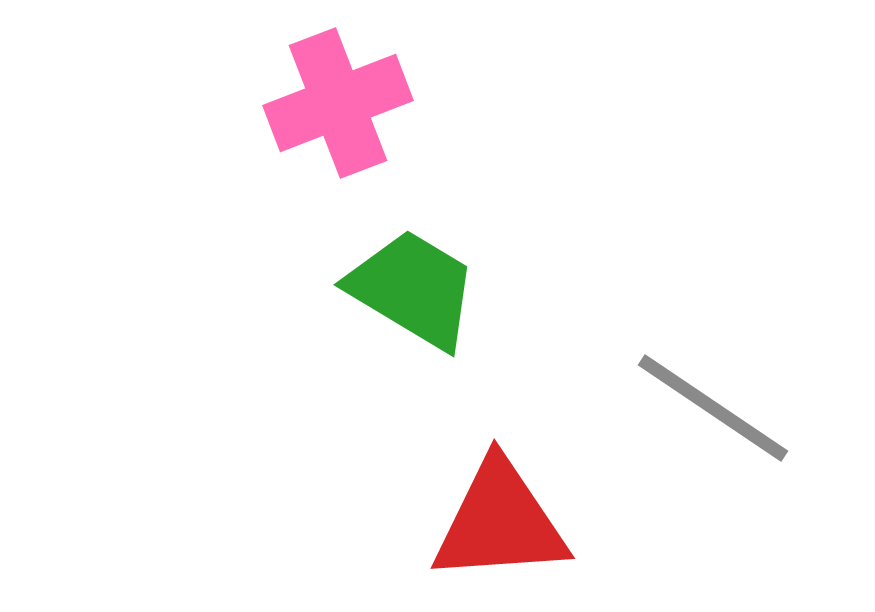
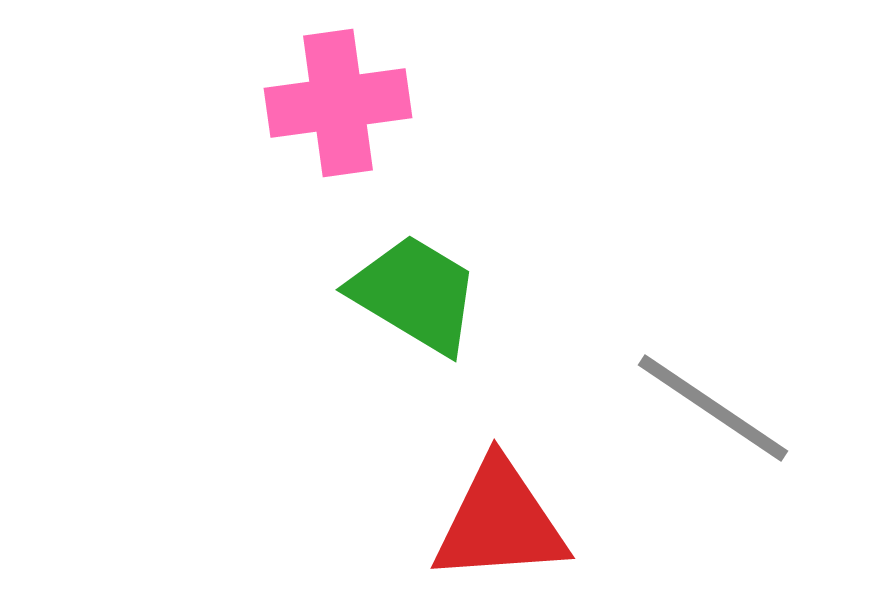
pink cross: rotated 13 degrees clockwise
green trapezoid: moved 2 px right, 5 px down
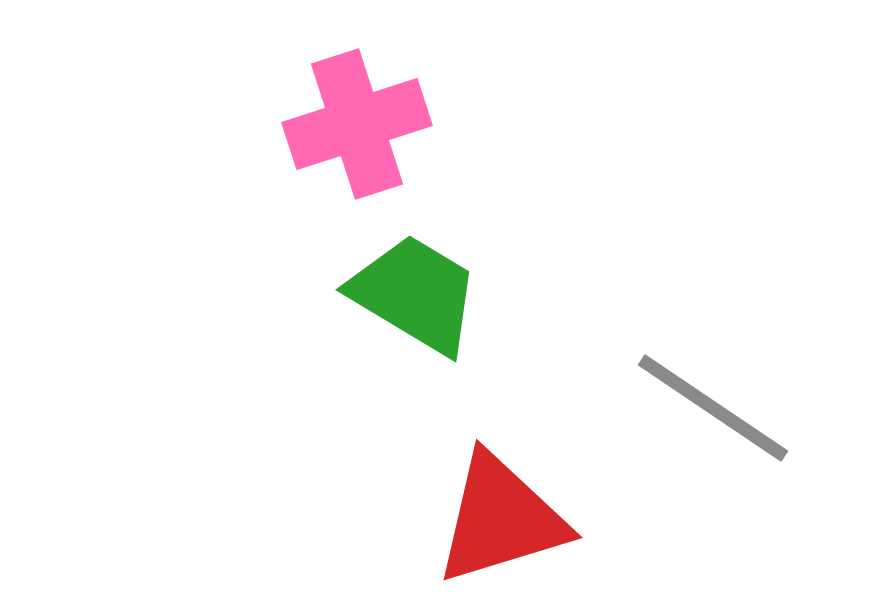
pink cross: moved 19 px right, 21 px down; rotated 10 degrees counterclockwise
red triangle: moved 1 px right, 3 px up; rotated 13 degrees counterclockwise
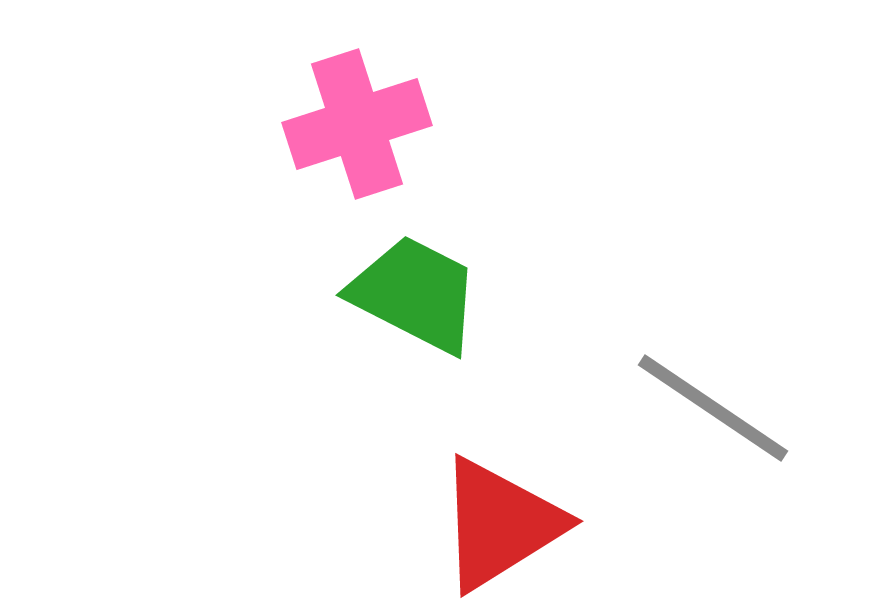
green trapezoid: rotated 4 degrees counterclockwise
red triangle: moved 1 px left, 5 px down; rotated 15 degrees counterclockwise
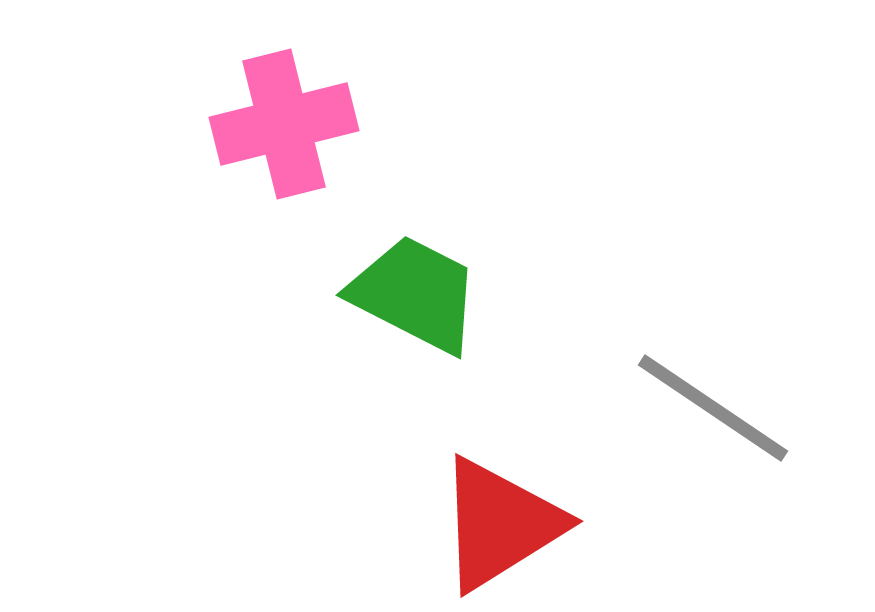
pink cross: moved 73 px left; rotated 4 degrees clockwise
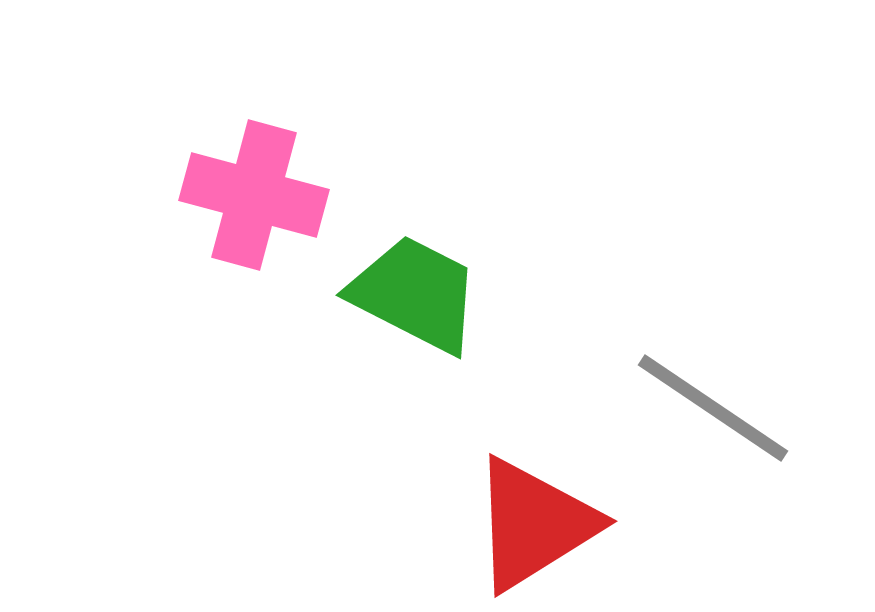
pink cross: moved 30 px left, 71 px down; rotated 29 degrees clockwise
red triangle: moved 34 px right
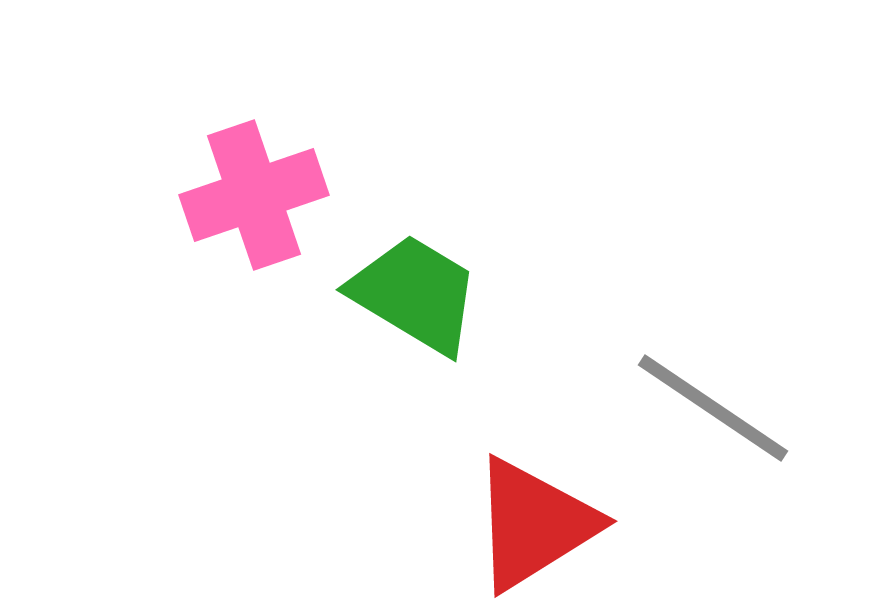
pink cross: rotated 34 degrees counterclockwise
green trapezoid: rotated 4 degrees clockwise
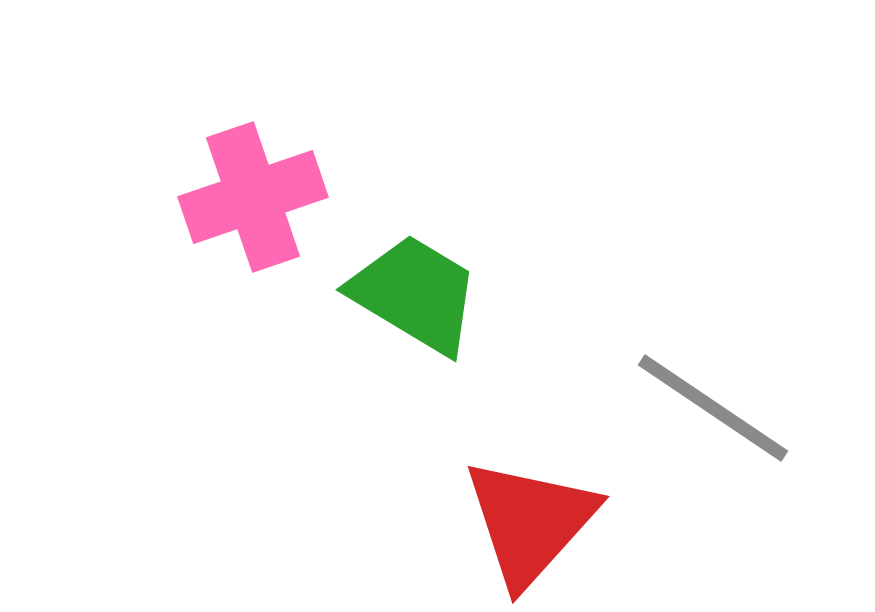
pink cross: moved 1 px left, 2 px down
red triangle: moved 4 px left, 2 px up; rotated 16 degrees counterclockwise
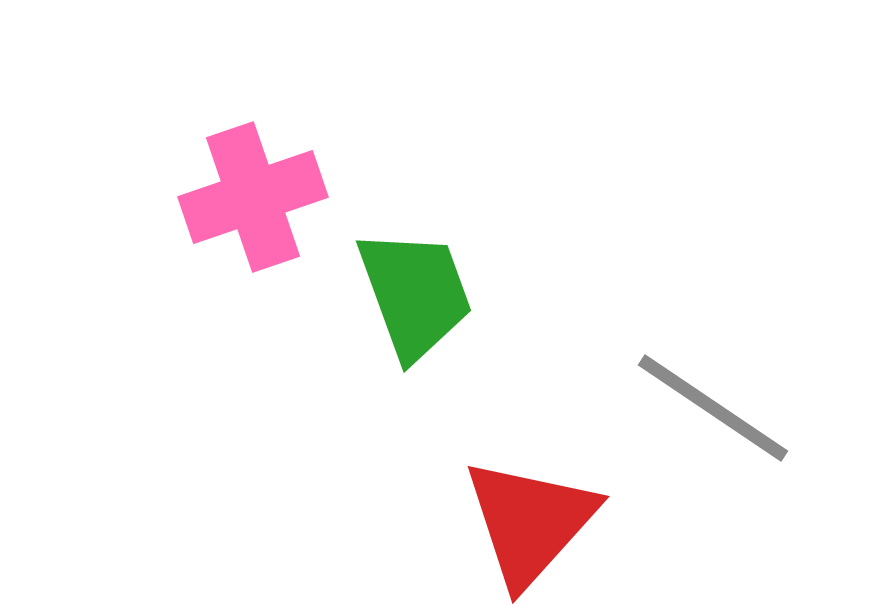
green trapezoid: rotated 39 degrees clockwise
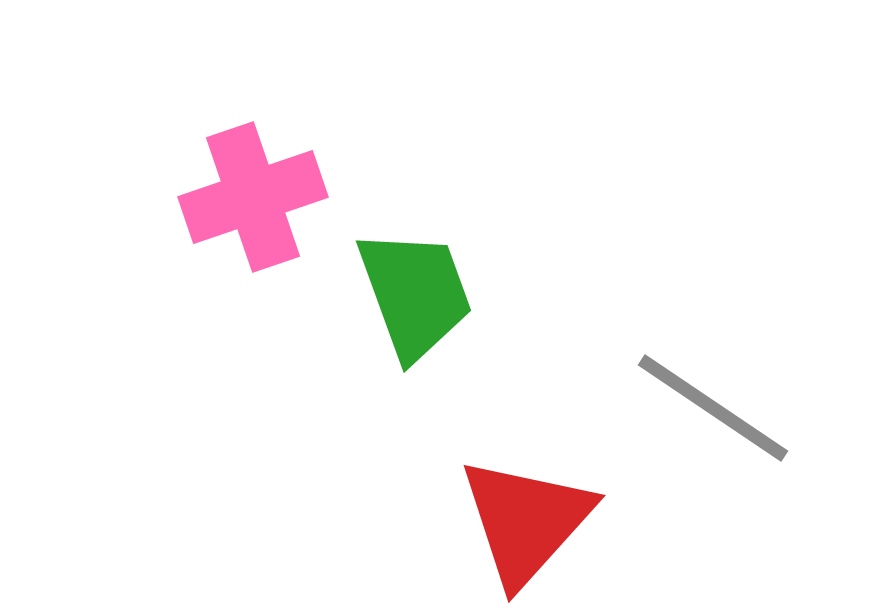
red triangle: moved 4 px left, 1 px up
